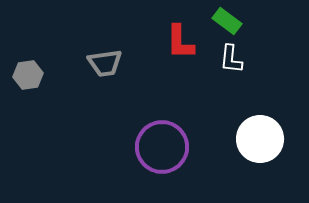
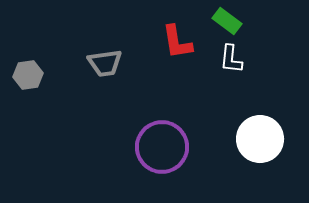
red L-shape: moved 3 px left; rotated 9 degrees counterclockwise
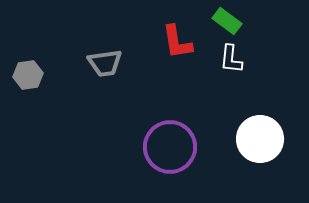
purple circle: moved 8 px right
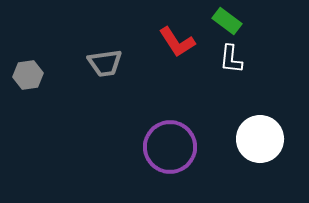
red L-shape: rotated 24 degrees counterclockwise
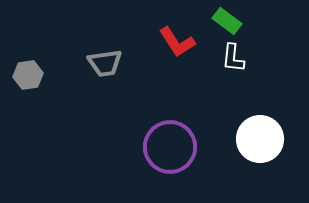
white L-shape: moved 2 px right, 1 px up
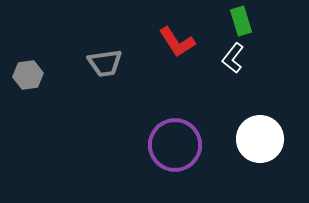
green rectangle: moved 14 px right; rotated 36 degrees clockwise
white L-shape: rotated 32 degrees clockwise
purple circle: moved 5 px right, 2 px up
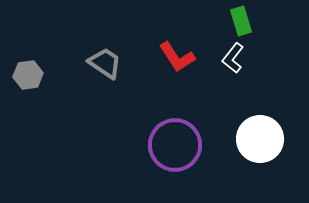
red L-shape: moved 15 px down
gray trapezoid: rotated 138 degrees counterclockwise
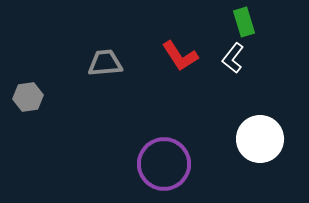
green rectangle: moved 3 px right, 1 px down
red L-shape: moved 3 px right, 1 px up
gray trapezoid: rotated 39 degrees counterclockwise
gray hexagon: moved 22 px down
purple circle: moved 11 px left, 19 px down
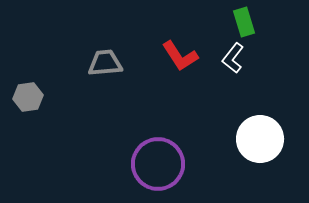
purple circle: moved 6 px left
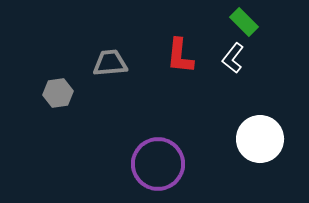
green rectangle: rotated 28 degrees counterclockwise
red L-shape: rotated 39 degrees clockwise
gray trapezoid: moved 5 px right
gray hexagon: moved 30 px right, 4 px up
